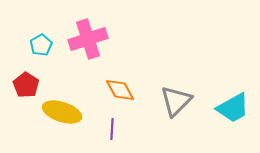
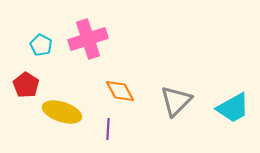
cyan pentagon: rotated 15 degrees counterclockwise
orange diamond: moved 1 px down
purple line: moved 4 px left
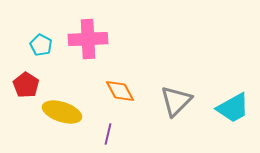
pink cross: rotated 15 degrees clockwise
purple line: moved 5 px down; rotated 10 degrees clockwise
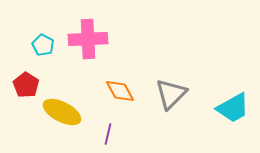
cyan pentagon: moved 2 px right
gray triangle: moved 5 px left, 7 px up
yellow ellipse: rotated 9 degrees clockwise
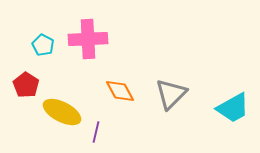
purple line: moved 12 px left, 2 px up
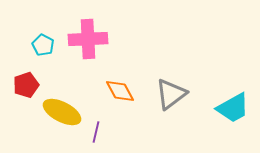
red pentagon: rotated 20 degrees clockwise
gray triangle: rotated 8 degrees clockwise
